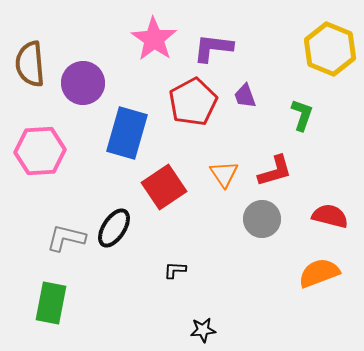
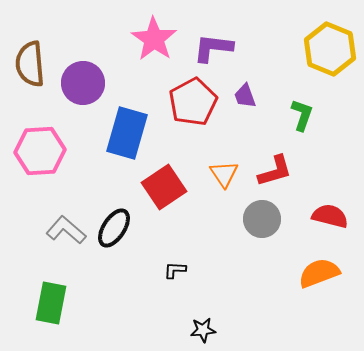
gray L-shape: moved 8 px up; rotated 27 degrees clockwise
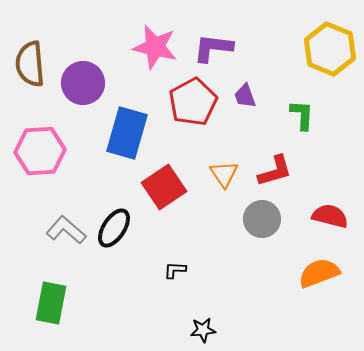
pink star: moved 1 px right, 8 px down; rotated 21 degrees counterclockwise
green L-shape: rotated 16 degrees counterclockwise
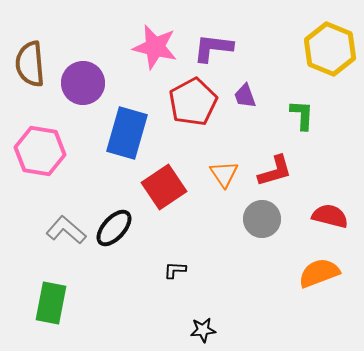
pink hexagon: rotated 12 degrees clockwise
black ellipse: rotated 9 degrees clockwise
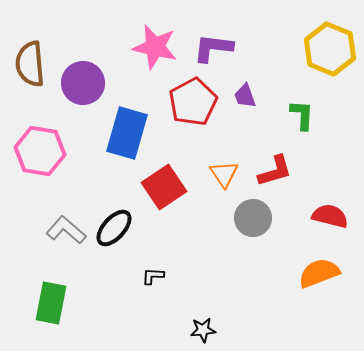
gray circle: moved 9 px left, 1 px up
black L-shape: moved 22 px left, 6 px down
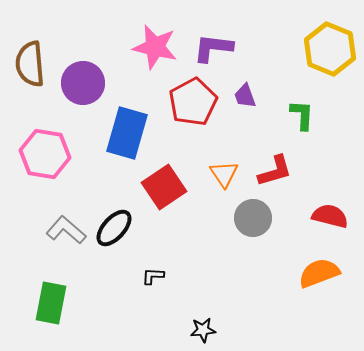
pink hexagon: moved 5 px right, 3 px down
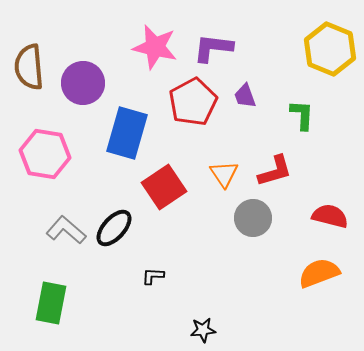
brown semicircle: moved 1 px left, 3 px down
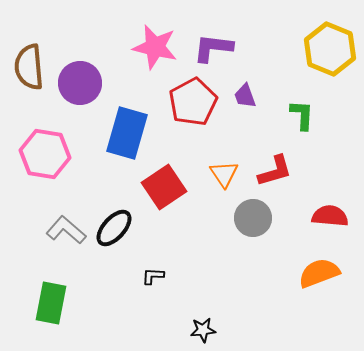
purple circle: moved 3 px left
red semicircle: rotated 9 degrees counterclockwise
